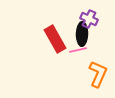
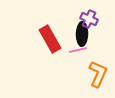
red rectangle: moved 5 px left
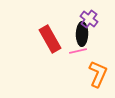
purple cross: rotated 12 degrees clockwise
pink line: moved 1 px down
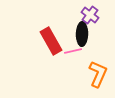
purple cross: moved 1 px right, 4 px up
red rectangle: moved 1 px right, 2 px down
pink line: moved 5 px left
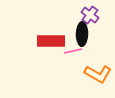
red rectangle: rotated 60 degrees counterclockwise
orange L-shape: rotated 96 degrees clockwise
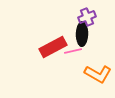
purple cross: moved 3 px left, 2 px down; rotated 30 degrees clockwise
red rectangle: moved 2 px right, 6 px down; rotated 28 degrees counterclockwise
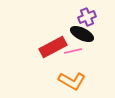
black ellipse: rotated 65 degrees counterclockwise
orange L-shape: moved 26 px left, 7 px down
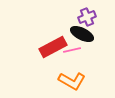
pink line: moved 1 px left, 1 px up
